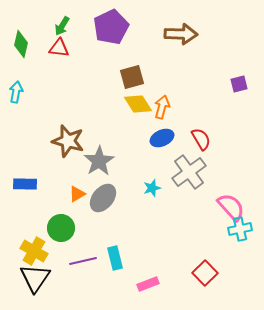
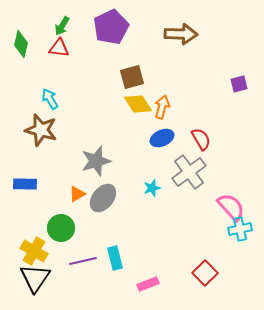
cyan arrow: moved 34 px right, 7 px down; rotated 40 degrees counterclockwise
brown star: moved 27 px left, 11 px up
gray star: moved 3 px left; rotated 16 degrees clockwise
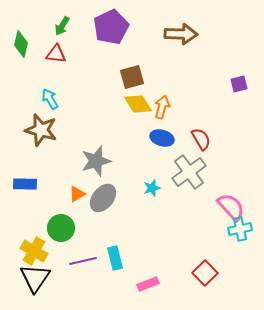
red triangle: moved 3 px left, 6 px down
blue ellipse: rotated 40 degrees clockwise
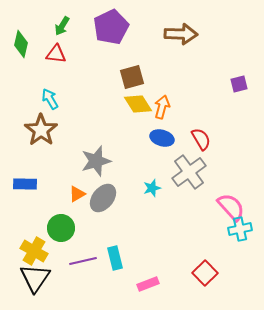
brown star: rotated 20 degrees clockwise
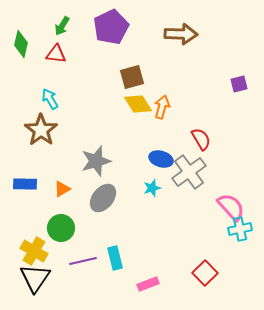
blue ellipse: moved 1 px left, 21 px down
orange triangle: moved 15 px left, 5 px up
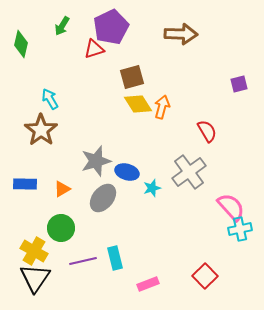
red triangle: moved 38 px right, 5 px up; rotated 25 degrees counterclockwise
red semicircle: moved 6 px right, 8 px up
blue ellipse: moved 34 px left, 13 px down
red square: moved 3 px down
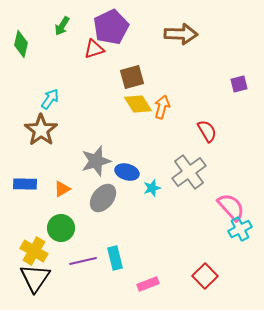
cyan arrow: rotated 65 degrees clockwise
cyan cross: rotated 15 degrees counterclockwise
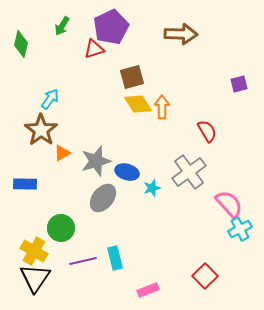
orange arrow: rotated 15 degrees counterclockwise
orange triangle: moved 36 px up
pink semicircle: moved 2 px left, 3 px up
pink rectangle: moved 6 px down
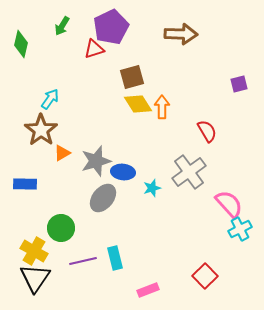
blue ellipse: moved 4 px left; rotated 10 degrees counterclockwise
